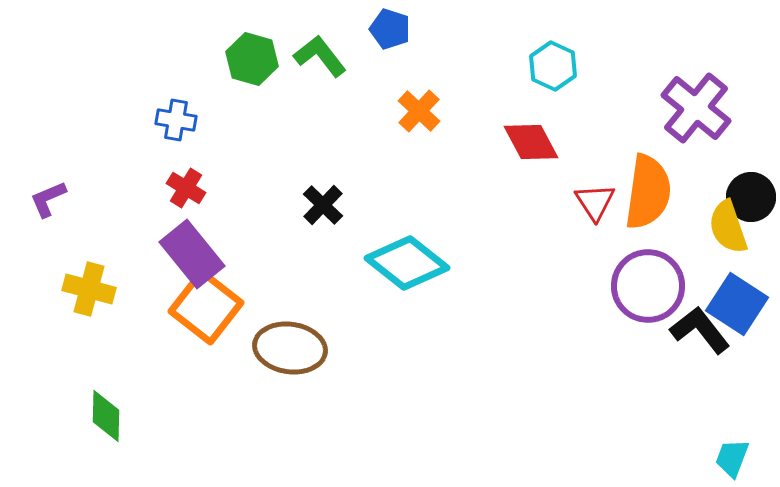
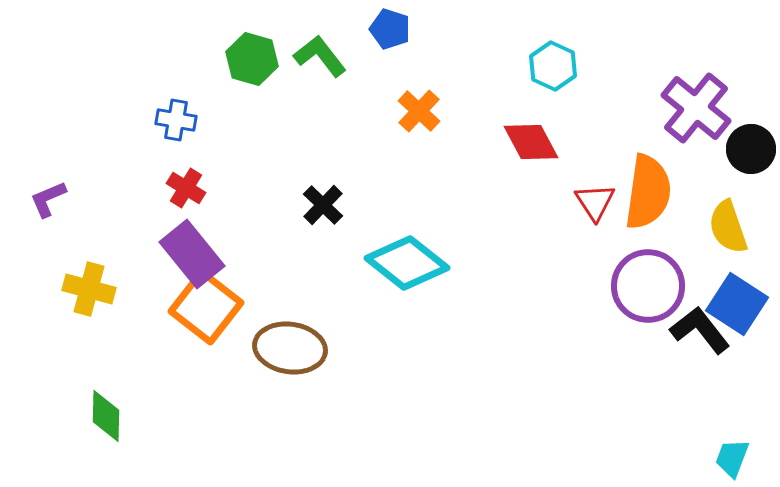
black circle: moved 48 px up
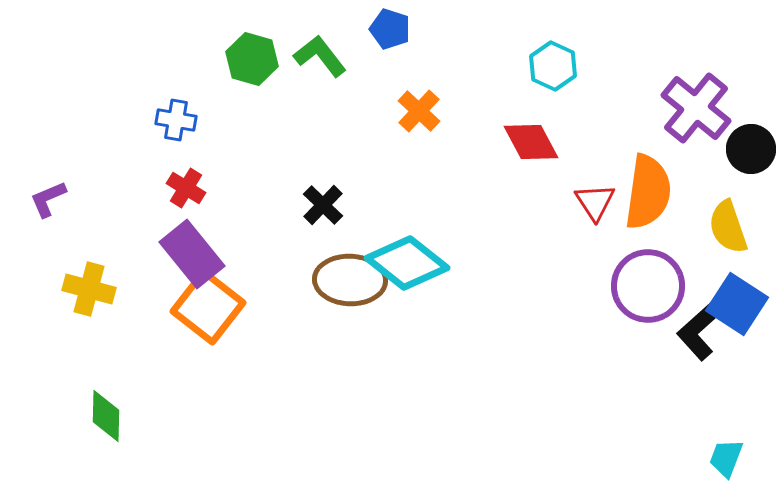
orange square: moved 2 px right
black L-shape: rotated 94 degrees counterclockwise
brown ellipse: moved 60 px right, 68 px up; rotated 6 degrees counterclockwise
cyan trapezoid: moved 6 px left
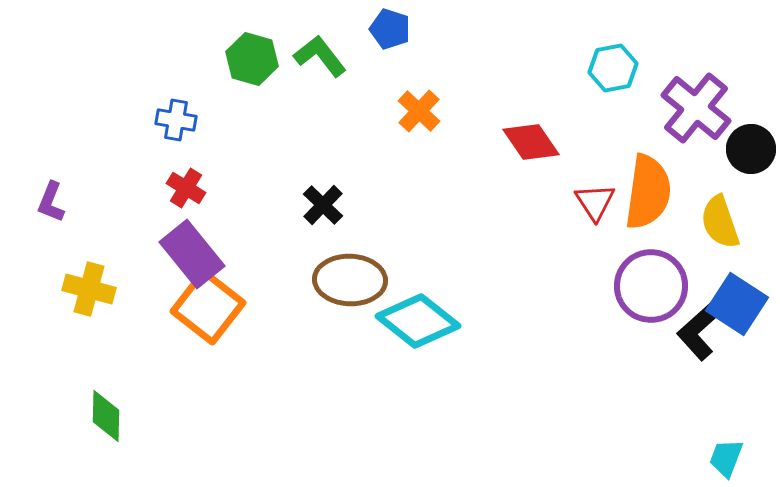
cyan hexagon: moved 60 px right, 2 px down; rotated 24 degrees clockwise
red diamond: rotated 6 degrees counterclockwise
purple L-shape: moved 3 px right, 3 px down; rotated 45 degrees counterclockwise
yellow semicircle: moved 8 px left, 5 px up
cyan diamond: moved 11 px right, 58 px down
purple circle: moved 3 px right
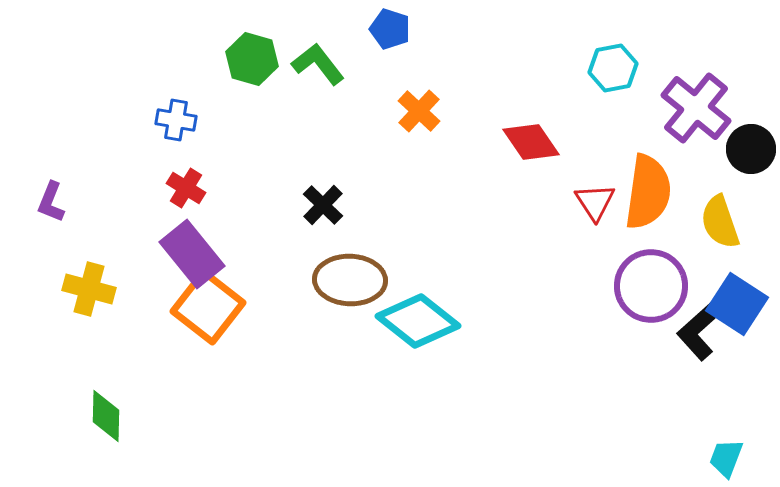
green L-shape: moved 2 px left, 8 px down
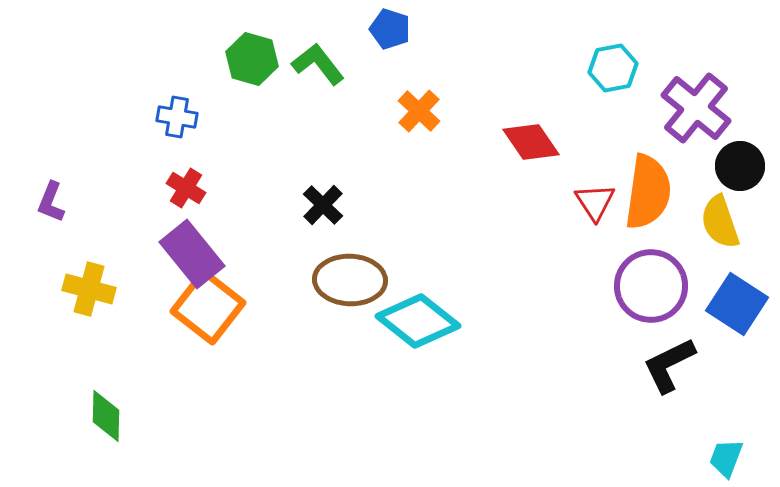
blue cross: moved 1 px right, 3 px up
black circle: moved 11 px left, 17 px down
black L-shape: moved 31 px left, 35 px down; rotated 16 degrees clockwise
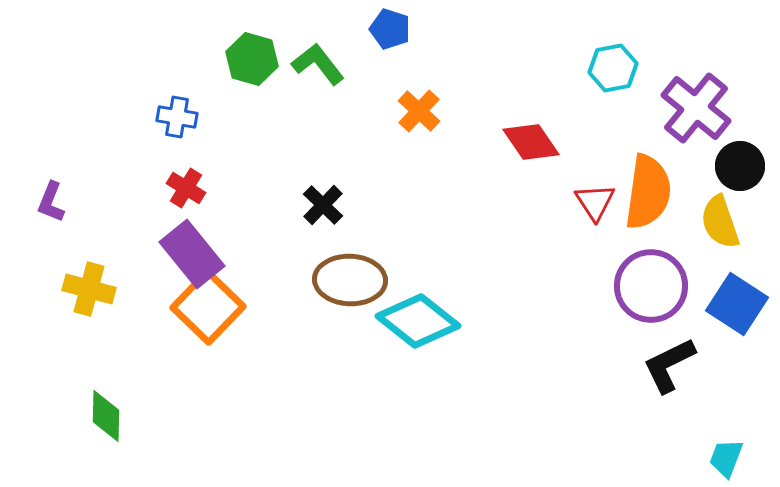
orange square: rotated 6 degrees clockwise
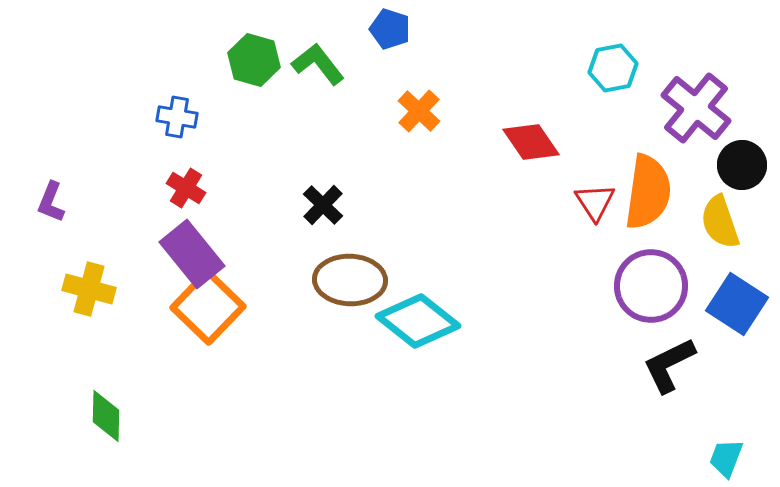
green hexagon: moved 2 px right, 1 px down
black circle: moved 2 px right, 1 px up
